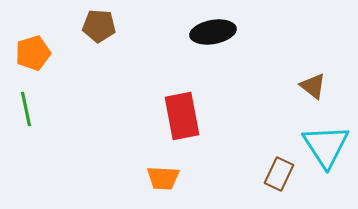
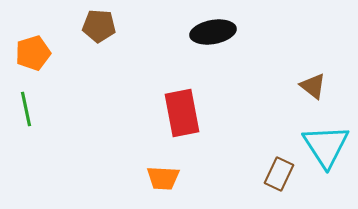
red rectangle: moved 3 px up
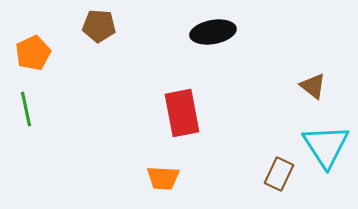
orange pentagon: rotated 8 degrees counterclockwise
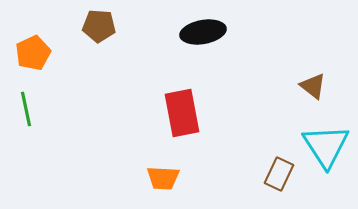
black ellipse: moved 10 px left
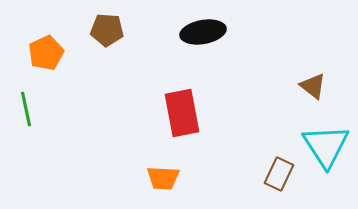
brown pentagon: moved 8 px right, 4 px down
orange pentagon: moved 13 px right
